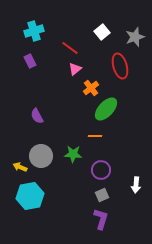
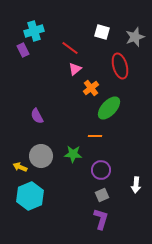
white square: rotated 35 degrees counterclockwise
purple rectangle: moved 7 px left, 11 px up
green ellipse: moved 3 px right, 1 px up
cyan hexagon: rotated 12 degrees counterclockwise
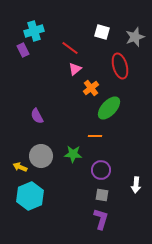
gray square: rotated 32 degrees clockwise
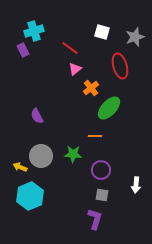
purple L-shape: moved 6 px left
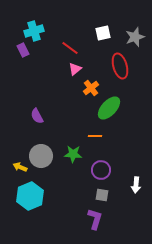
white square: moved 1 px right, 1 px down; rotated 28 degrees counterclockwise
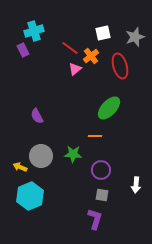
orange cross: moved 32 px up
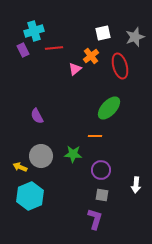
red line: moved 16 px left; rotated 42 degrees counterclockwise
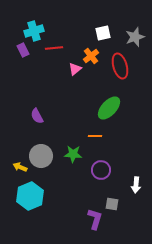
gray square: moved 10 px right, 9 px down
